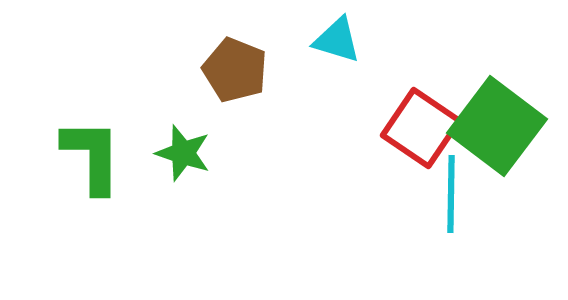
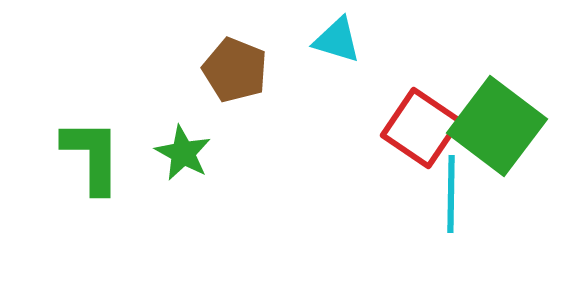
green star: rotated 10 degrees clockwise
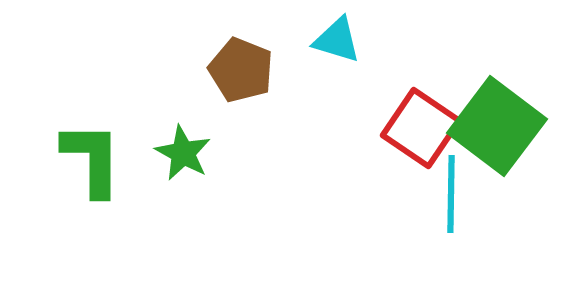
brown pentagon: moved 6 px right
green L-shape: moved 3 px down
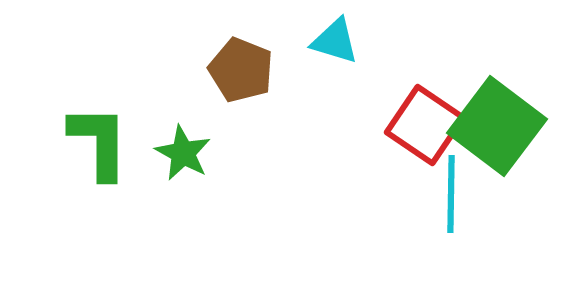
cyan triangle: moved 2 px left, 1 px down
red square: moved 4 px right, 3 px up
green L-shape: moved 7 px right, 17 px up
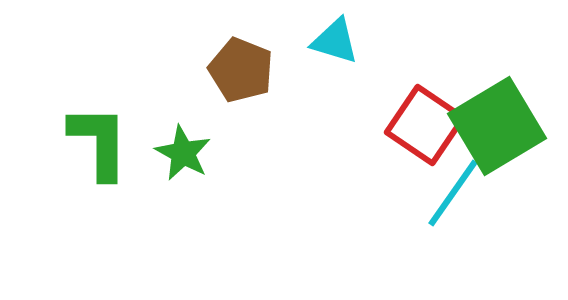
green square: rotated 22 degrees clockwise
cyan line: moved 2 px right, 1 px up; rotated 34 degrees clockwise
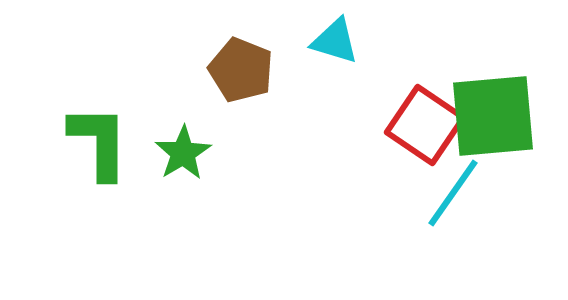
green square: moved 4 px left, 10 px up; rotated 26 degrees clockwise
green star: rotated 12 degrees clockwise
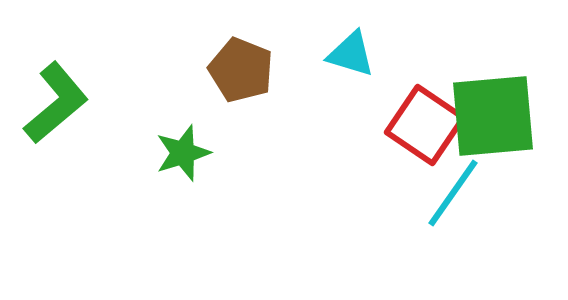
cyan triangle: moved 16 px right, 13 px down
green L-shape: moved 43 px left, 39 px up; rotated 50 degrees clockwise
green star: rotated 14 degrees clockwise
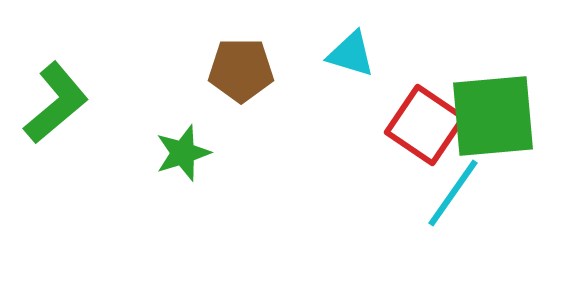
brown pentagon: rotated 22 degrees counterclockwise
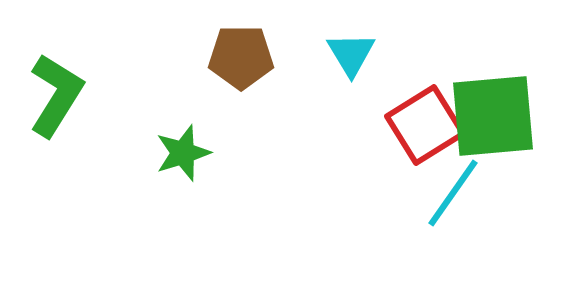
cyan triangle: rotated 42 degrees clockwise
brown pentagon: moved 13 px up
green L-shape: moved 8 px up; rotated 18 degrees counterclockwise
red square: rotated 24 degrees clockwise
